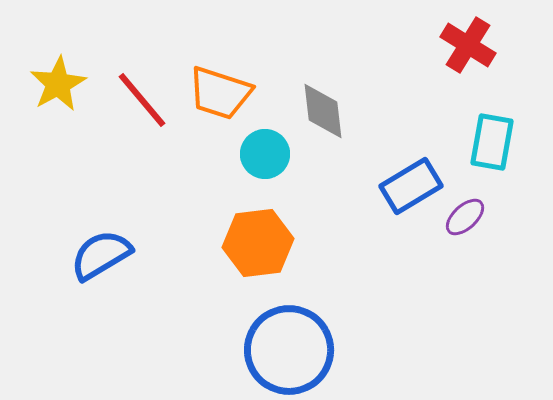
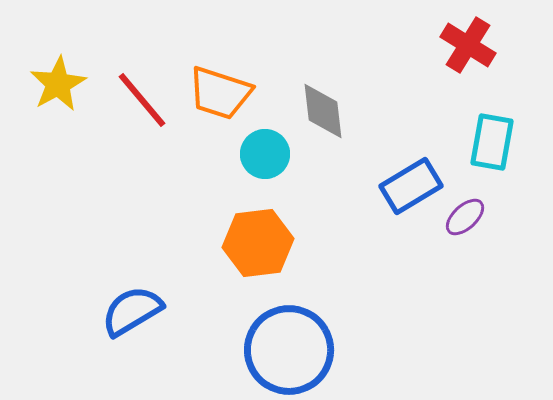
blue semicircle: moved 31 px right, 56 px down
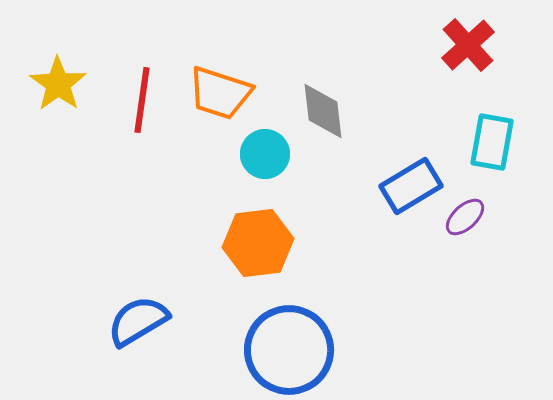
red cross: rotated 16 degrees clockwise
yellow star: rotated 8 degrees counterclockwise
red line: rotated 48 degrees clockwise
blue semicircle: moved 6 px right, 10 px down
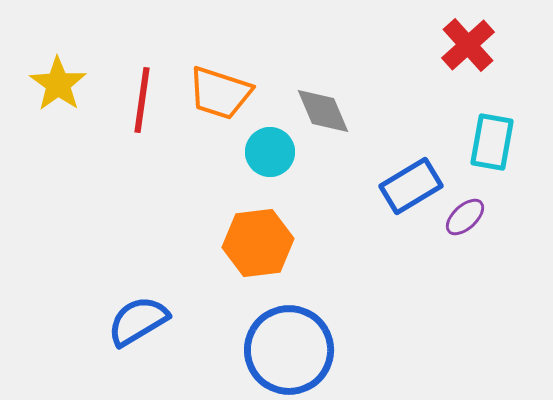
gray diamond: rotated 16 degrees counterclockwise
cyan circle: moved 5 px right, 2 px up
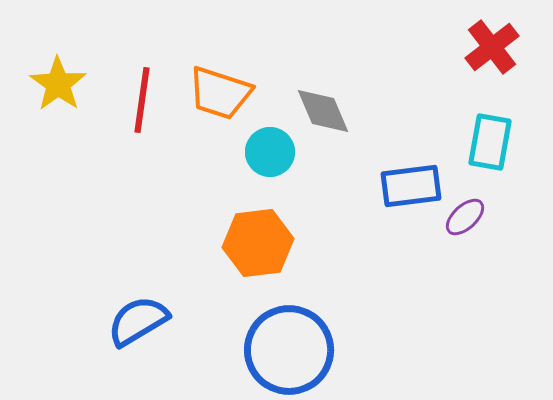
red cross: moved 24 px right, 2 px down; rotated 4 degrees clockwise
cyan rectangle: moved 2 px left
blue rectangle: rotated 24 degrees clockwise
